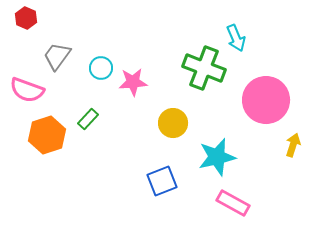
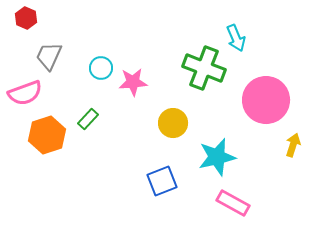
gray trapezoid: moved 8 px left; rotated 12 degrees counterclockwise
pink semicircle: moved 2 px left, 3 px down; rotated 40 degrees counterclockwise
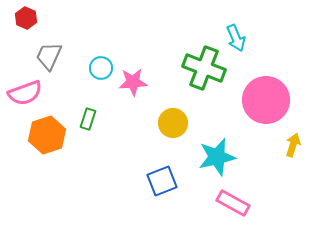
green rectangle: rotated 25 degrees counterclockwise
